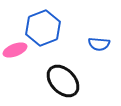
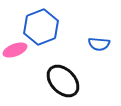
blue hexagon: moved 2 px left, 1 px up
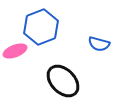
blue semicircle: rotated 10 degrees clockwise
pink ellipse: moved 1 px down
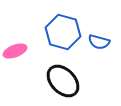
blue hexagon: moved 22 px right, 5 px down; rotated 24 degrees counterclockwise
blue semicircle: moved 2 px up
